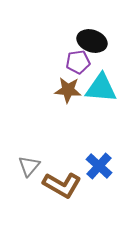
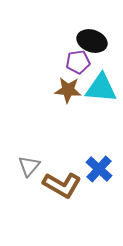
blue cross: moved 3 px down
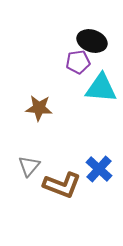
brown star: moved 29 px left, 18 px down
brown L-shape: rotated 9 degrees counterclockwise
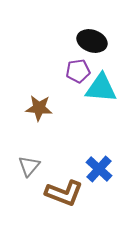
purple pentagon: moved 9 px down
brown L-shape: moved 2 px right, 8 px down
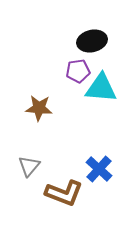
black ellipse: rotated 32 degrees counterclockwise
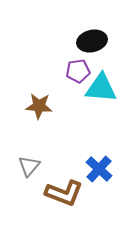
brown star: moved 2 px up
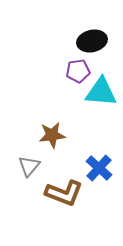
cyan triangle: moved 4 px down
brown star: moved 13 px right, 29 px down; rotated 12 degrees counterclockwise
blue cross: moved 1 px up
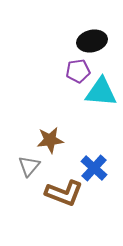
brown star: moved 2 px left, 5 px down
blue cross: moved 5 px left
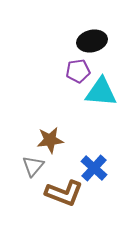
gray triangle: moved 4 px right
